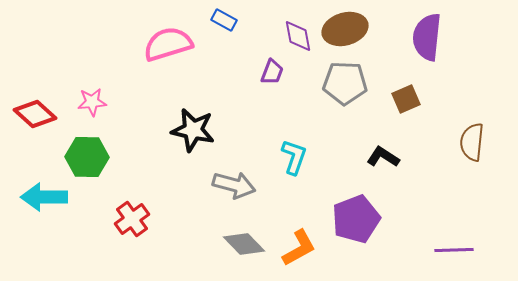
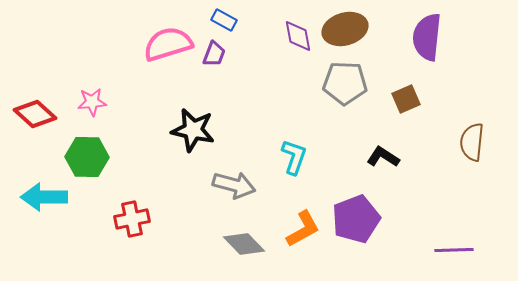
purple trapezoid: moved 58 px left, 18 px up
red cross: rotated 24 degrees clockwise
orange L-shape: moved 4 px right, 19 px up
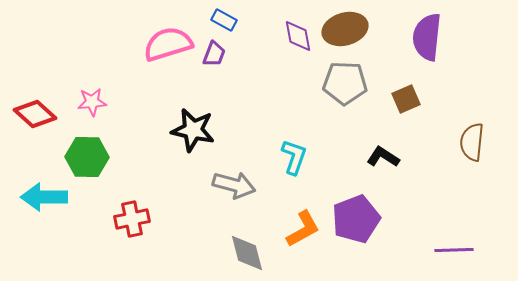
gray diamond: moved 3 px right, 9 px down; rotated 30 degrees clockwise
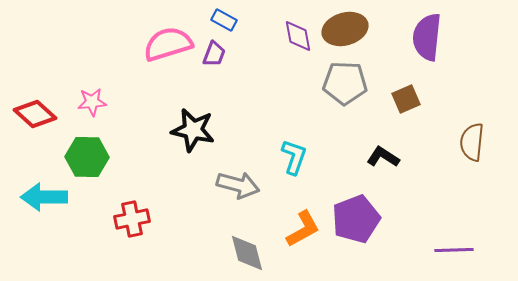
gray arrow: moved 4 px right
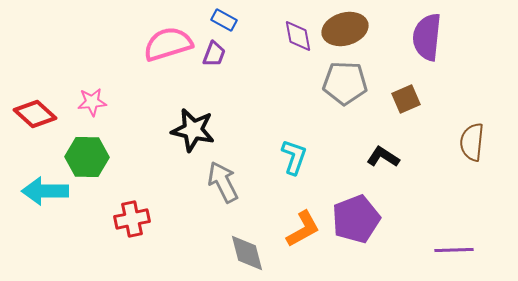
gray arrow: moved 15 px left, 3 px up; rotated 132 degrees counterclockwise
cyan arrow: moved 1 px right, 6 px up
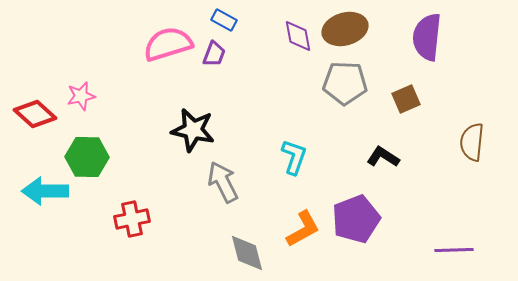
pink star: moved 11 px left, 6 px up; rotated 8 degrees counterclockwise
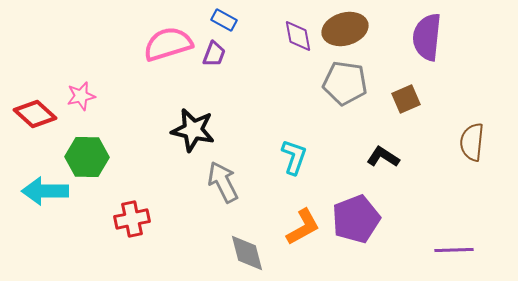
gray pentagon: rotated 6 degrees clockwise
orange L-shape: moved 2 px up
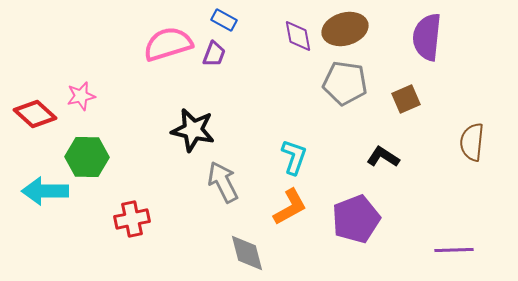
orange L-shape: moved 13 px left, 20 px up
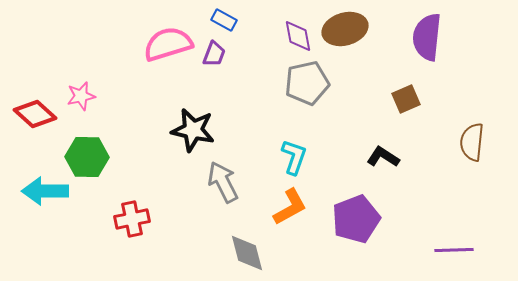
gray pentagon: moved 38 px left; rotated 21 degrees counterclockwise
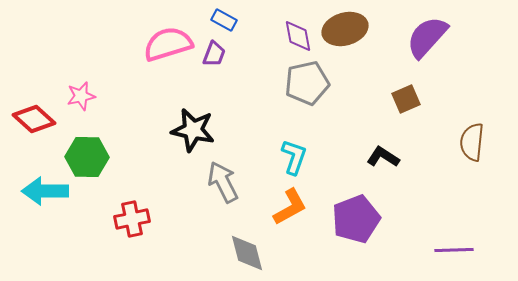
purple semicircle: rotated 36 degrees clockwise
red diamond: moved 1 px left, 5 px down
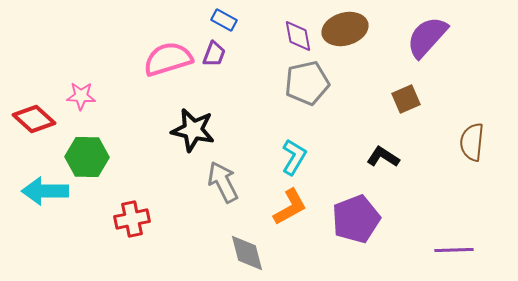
pink semicircle: moved 15 px down
pink star: rotated 16 degrees clockwise
cyan L-shape: rotated 12 degrees clockwise
